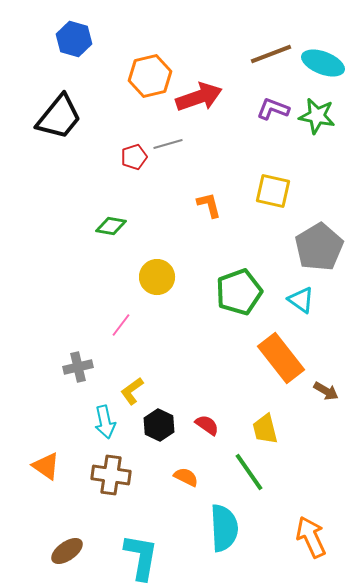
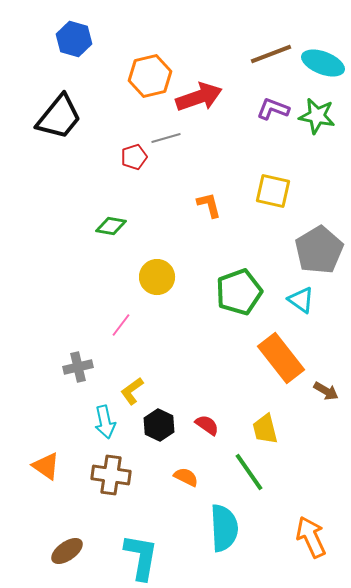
gray line: moved 2 px left, 6 px up
gray pentagon: moved 3 px down
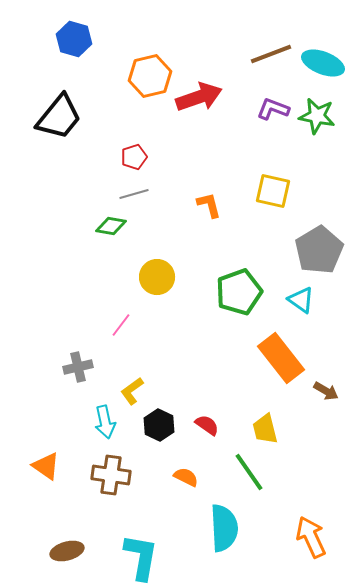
gray line: moved 32 px left, 56 px down
brown ellipse: rotated 20 degrees clockwise
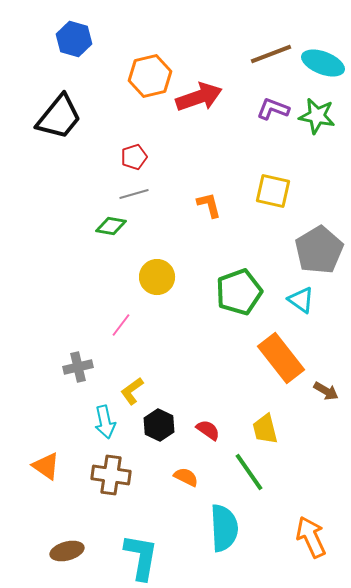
red semicircle: moved 1 px right, 5 px down
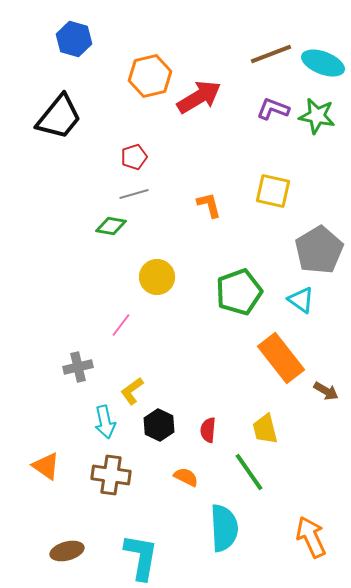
red arrow: rotated 12 degrees counterclockwise
red semicircle: rotated 120 degrees counterclockwise
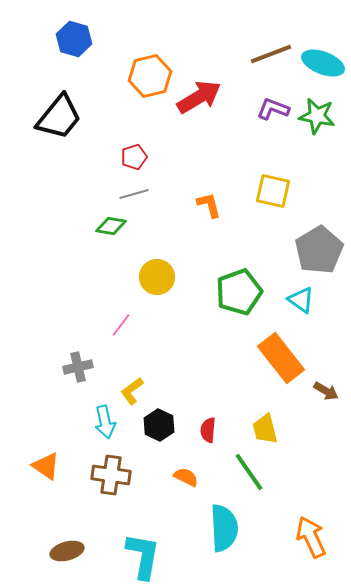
cyan L-shape: moved 2 px right, 1 px up
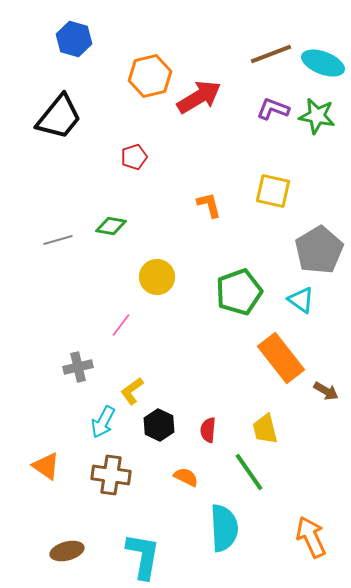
gray line: moved 76 px left, 46 px down
cyan arrow: moved 2 px left; rotated 40 degrees clockwise
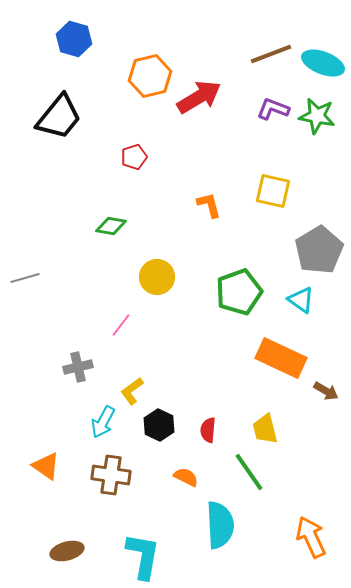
gray line: moved 33 px left, 38 px down
orange rectangle: rotated 27 degrees counterclockwise
cyan semicircle: moved 4 px left, 3 px up
